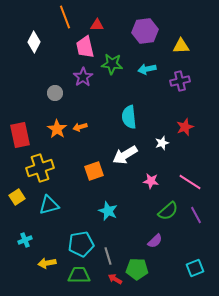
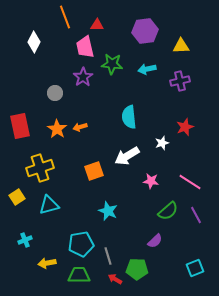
red rectangle: moved 9 px up
white arrow: moved 2 px right, 1 px down
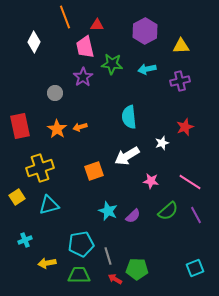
purple hexagon: rotated 20 degrees counterclockwise
purple semicircle: moved 22 px left, 25 px up
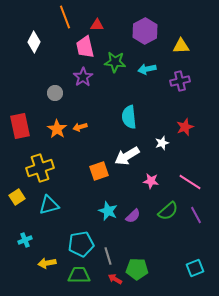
green star: moved 3 px right, 2 px up
orange square: moved 5 px right
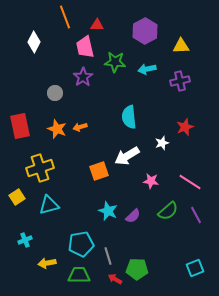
orange star: rotated 12 degrees counterclockwise
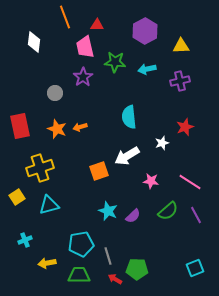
white diamond: rotated 20 degrees counterclockwise
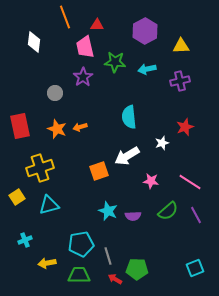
purple semicircle: rotated 42 degrees clockwise
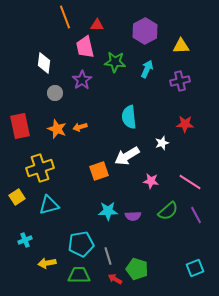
white diamond: moved 10 px right, 21 px down
cyan arrow: rotated 126 degrees clockwise
purple star: moved 1 px left, 3 px down
red star: moved 3 px up; rotated 24 degrees clockwise
cyan star: rotated 24 degrees counterclockwise
green pentagon: rotated 15 degrees clockwise
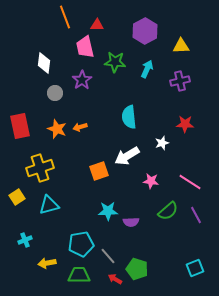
purple semicircle: moved 2 px left, 6 px down
gray line: rotated 24 degrees counterclockwise
